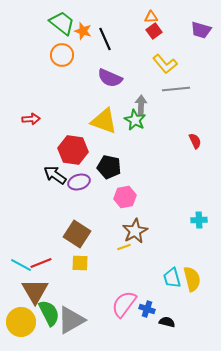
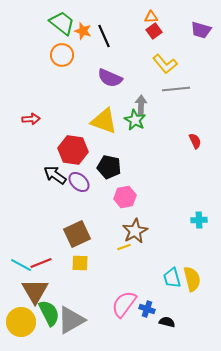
black line: moved 1 px left, 3 px up
purple ellipse: rotated 60 degrees clockwise
brown square: rotated 32 degrees clockwise
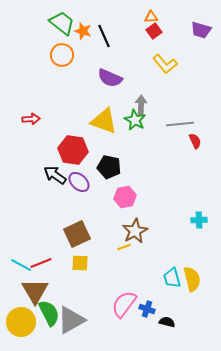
gray line: moved 4 px right, 35 px down
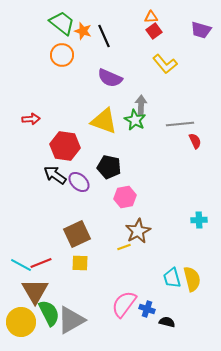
red hexagon: moved 8 px left, 4 px up
brown star: moved 3 px right
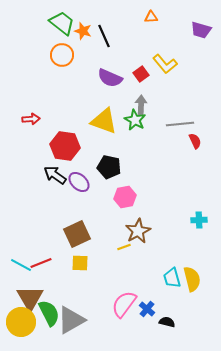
red square: moved 13 px left, 43 px down
brown triangle: moved 5 px left, 7 px down
blue cross: rotated 21 degrees clockwise
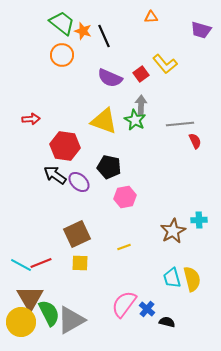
brown star: moved 35 px right
